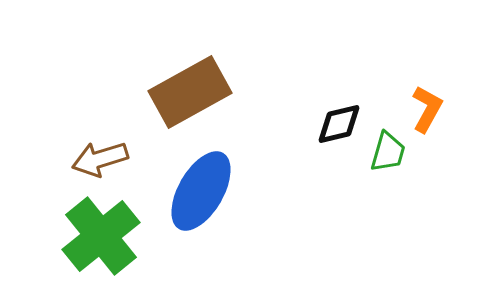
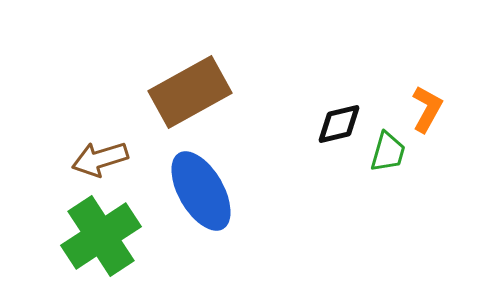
blue ellipse: rotated 60 degrees counterclockwise
green cross: rotated 6 degrees clockwise
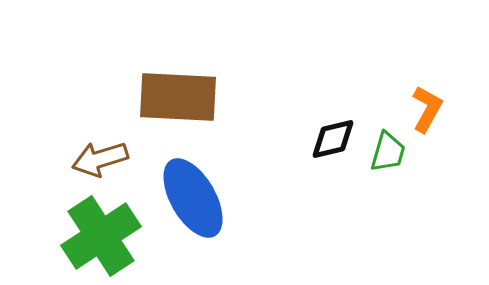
brown rectangle: moved 12 px left, 5 px down; rotated 32 degrees clockwise
black diamond: moved 6 px left, 15 px down
blue ellipse: moved 8 px left, 7 px down
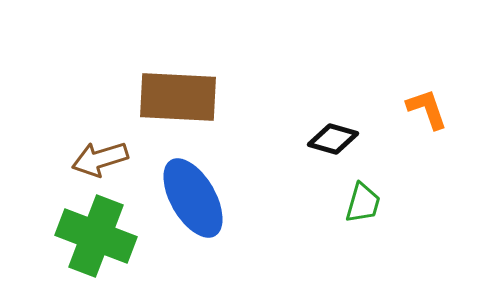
orange L-shape: rotated 48 degrees counterclockwise
black diamond: rotated 30 degrees clockwise
green trapezoid: moved 25 px left, 51 px down
green cross: moved 5 px left; rotated 36 degrees counterclockwise
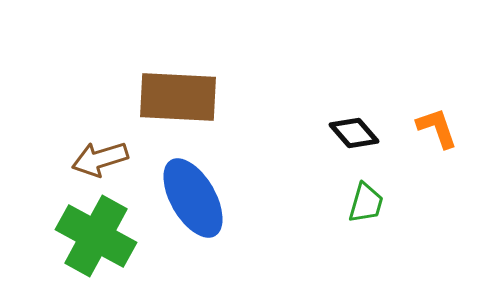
orange L-shape: moved 10 px right, 19 px down
black diamond: moved 21 px right, 6 px up; rotated 33 degrees clockwise
green trapezoid: moved 3 px right
green cross: rotated 8 degrees clockwise
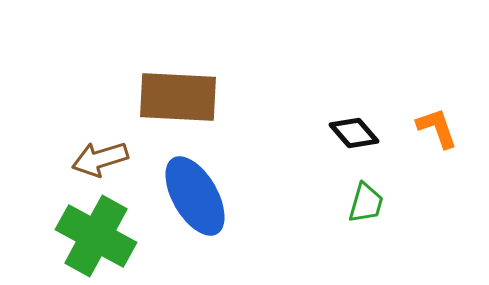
blue ellipse: moved 2 px right, 2 px up
